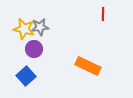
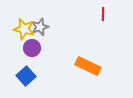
gray star: rotated 12 degrees counterclockwise
purple circle: moved 2 px left, 1 px up
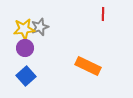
yellow star: rotated 20 degrees counterclockwise
purple circle: moved 7 px left
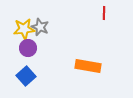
red line: moved 1 px right, 1 px up
gray star: rotated 30 degrees counterclockwise
purple circle: moved 3 px right
orange rectangle: rotated 15 degrees counterclockwise
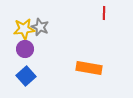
purple circle: moved 3 px left, 1 px down
orange rectangle: moved 1 px right, 2 px down
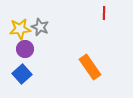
yellow star: moved 4 px left
orange rectangle: moved 1 px right, 1 px up; rotated 45 degrees clockwise
blue square: moved 4 px left, 2 px up
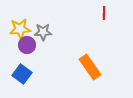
gray star: moved 3 px right, 5 px down; rotated 24 degrees counterclockwise
purple circle: moved 2 px right, 4 px up
blue square: rotated 12 degrees counterclockwise
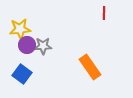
gray star: moved 14 px down
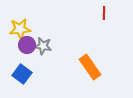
gray star: rotated 12 degrees clockwise
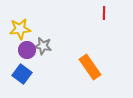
purple circle: moved 5 px down
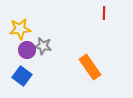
blue square: moved 2 px down
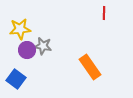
blue square: moved 6 px left, 3 px down
